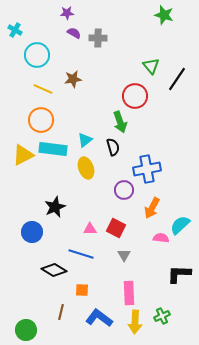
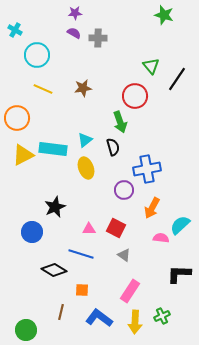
purple star: moved 8 px right
brown star: moved 10 px right, 9 px down
orange circle: moved 24 px left, 2 px up
pink triangle: moved 1 px left
gray triangle: rotated 24 degrees counterclockwise
pink rectangle: moved 1 px right, 2 px up; rotated 35 degrees clockwise
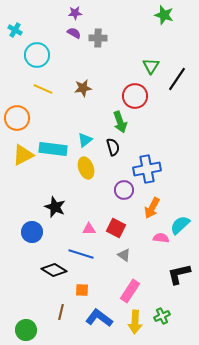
green triangle: rotated 12 degrees clockwise
black star: rotated 25 degrees counterclockwise
black L-shape: rotated 15 degrees counterclockwise
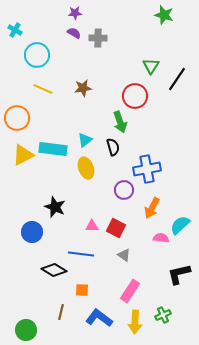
pink triangle: moved 3 px right, 3 px up
blue line: rotated 10 degrees counterclockwise
green cross: moved 1 px right, 1 px up
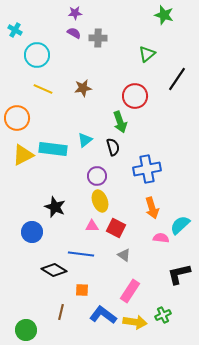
green triangle: moved 4 px left, 12 px up; rotated 18 degrees clockwise
yellow ellipse: moved 14 px right, 33 px down
purple circle: moved 27 px left, 14 px up
orange arrow: rotated 45 degrees counterclockwise
blue L-shape: moved 4 px right, 3 px up
yellow arrow: rotated 85 degrees counterclockwise
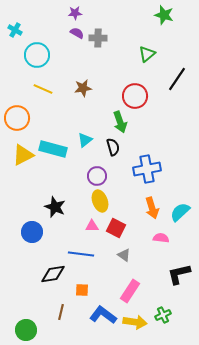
purple semicircle: moved 3 px right
cyan rectangle: rotated 8 degrees clockwise
cyan semicircle: moved 13 px up
black diamond: moved 1 px left, 4 px down; rotated 40 degrees counterclockwise
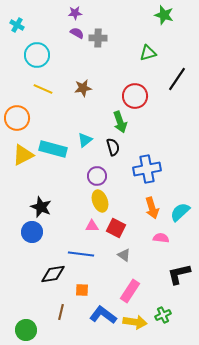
cyan cross: moved 2 px right, 5 px up
green triangle: moved 1 px right, 1 px up; rotated 24 degrees clockwise
black star: moved 14 px left
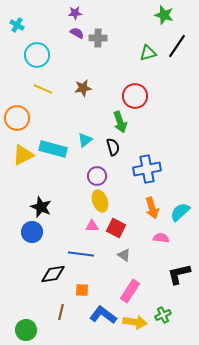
black line: moved 33 px up
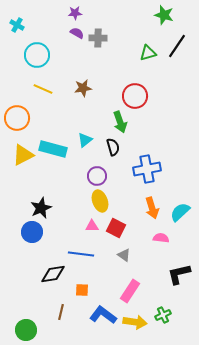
black star: moved 1 px down; rotated 25 degrees clockwise
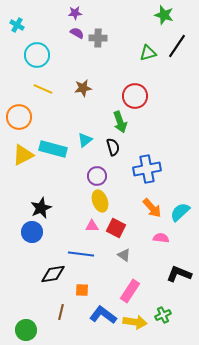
orange circle: moved 2 px right, 1 px up
orange arrow: rotated 25 degrees counterclockwise
black L-shape: rotated 35 degrees clockwise
